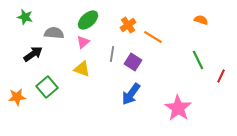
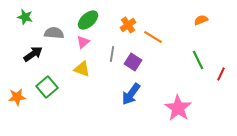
orange semicircle: rotated 40 degrees counterclockwise
red line: moved 2 px up
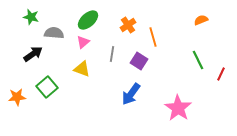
green star: moved 6 px right
orange line: rotated 42 degrees clockwise
purple square: moved 6 px right, 1 px up
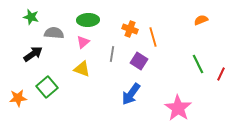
green ellipse: rotated 40 degrees clockwise
orange cross: moved 2 px right, 4 px down; rotated 35 degrees counterclockwise
green line: moved 4 px down
orange star: moved 1 px right, 1 px down
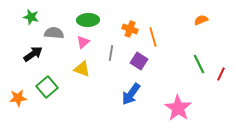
gray line: moved 1 px left, 1 px up
green line: moved 1 px right
